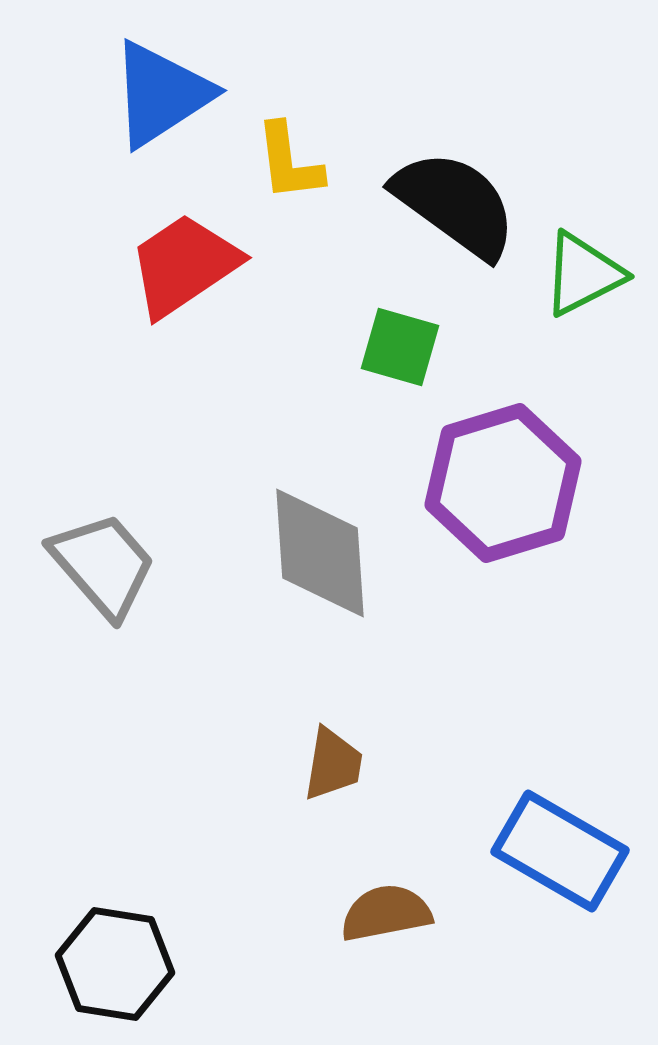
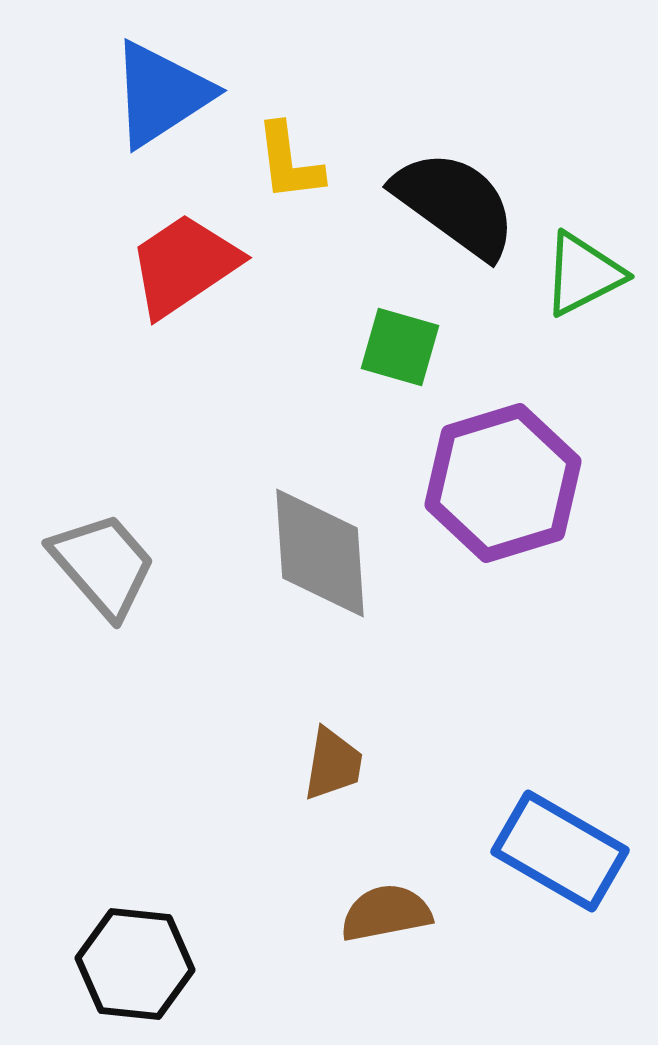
black hexagon: moved 20 px right; rotated 3 degrees counterclockwise
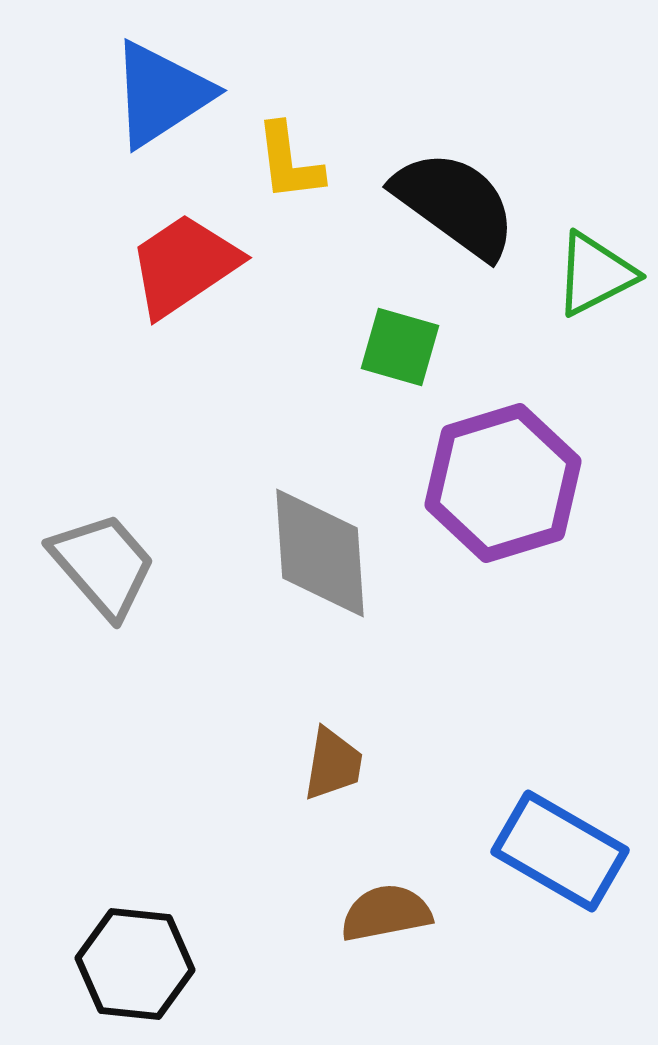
green triangle: moved 12 px right
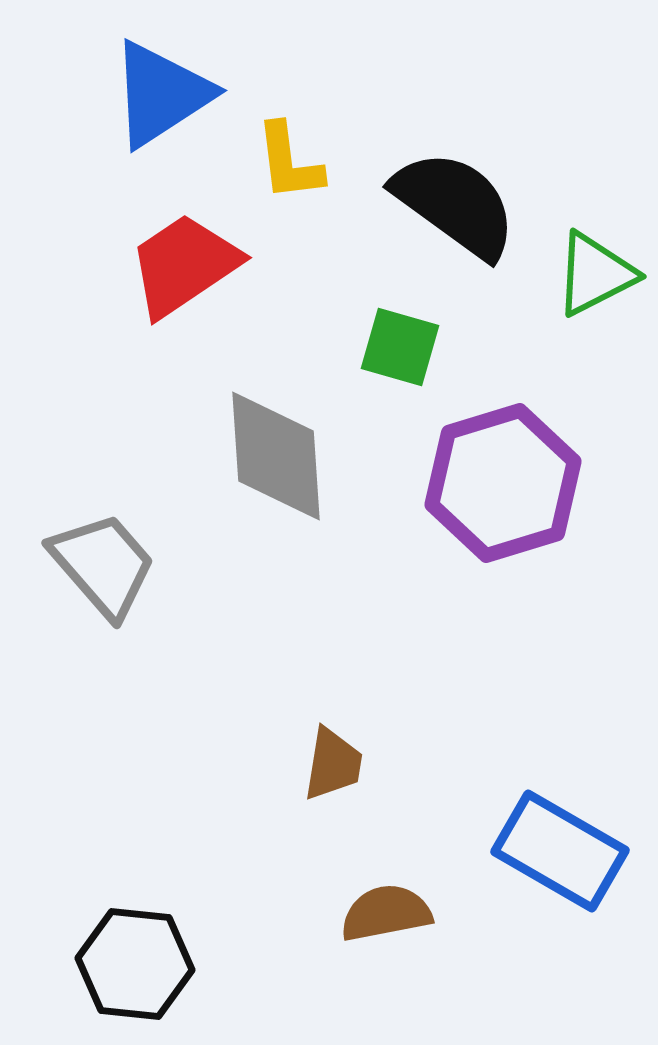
gray diamond: moved 44 px left, 97 px up
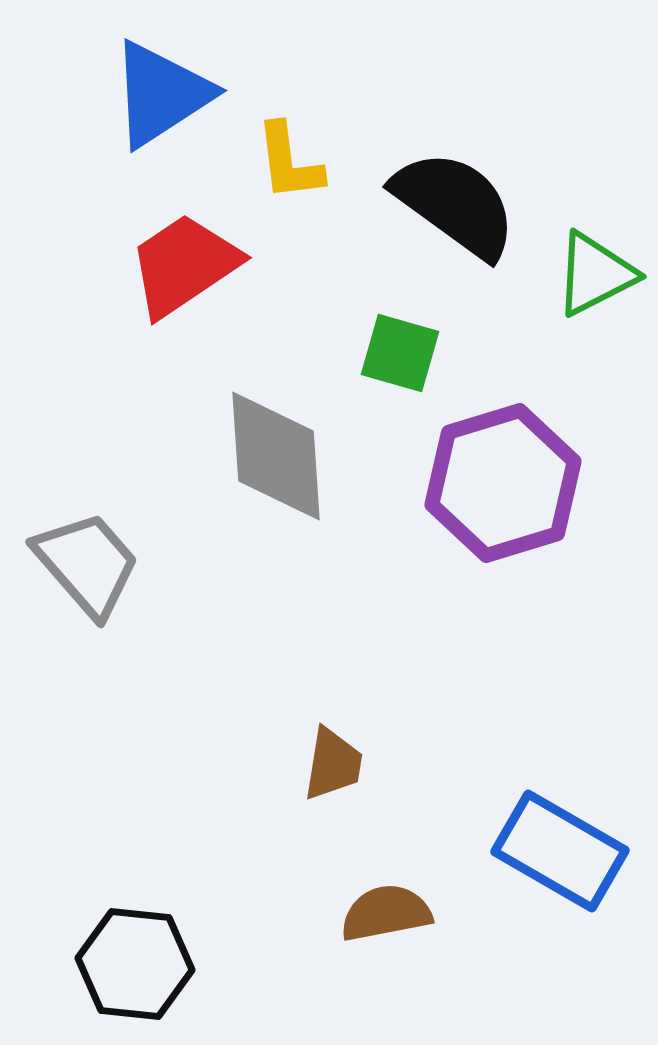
green square: moved 6 px down
gray trapezoid: moved 16 px left, 1 px up
